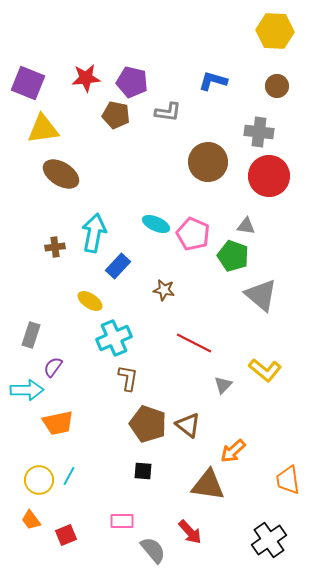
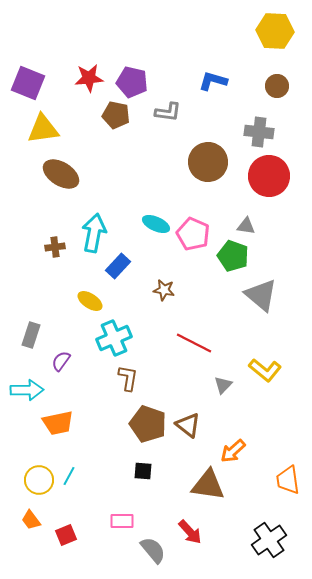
red star at (86, 78): moved 3 px right
purple semicircle at (53, 367): moved 8 px right, 6 px up
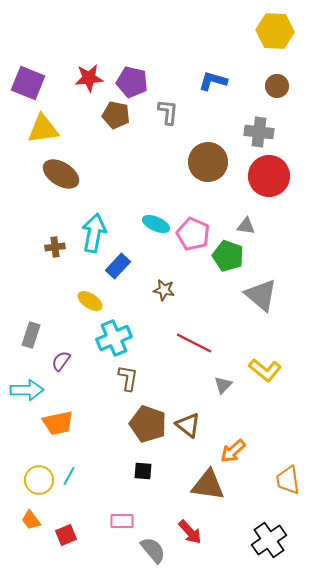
gray L-shape at (168, 112): rotated 92 degrees counterclockwise
green pentagon at (233, 256): moved 5 px left
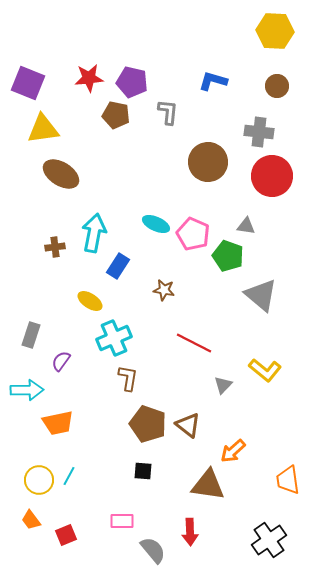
red circle at (269, 176): moved 3 px right
blue rectangle at (118, 266): rotated 10 degrees counterclockwise
red arrow at (190, 532): rotated 40 degrees clockwise
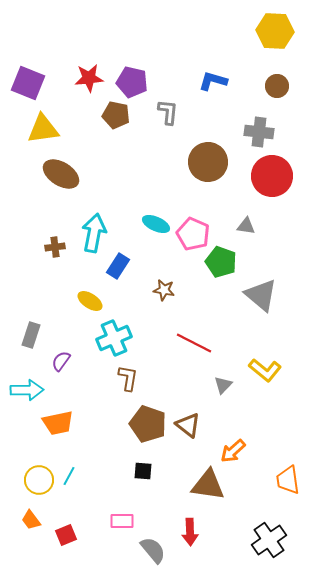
green pentagon at (228, 256): moved 7 px left, 6 px down
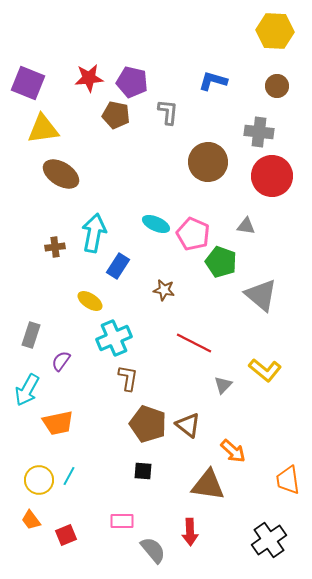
cyan arrow at (27, 390): rotated 120 degrees clockwise
orange arrow at (233, 451): rotated 96 degrees counterclockwise
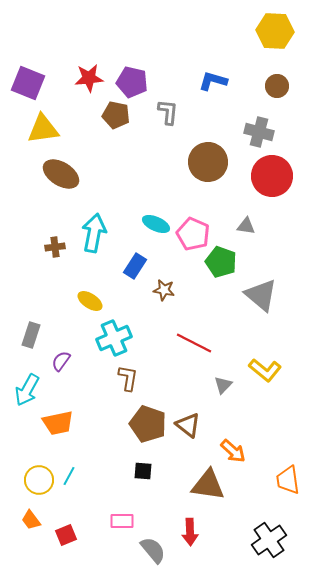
gray cross at (259, 132): rotated 8 degrees clockwise
blue rectangle at (118, 266): moved 17 px right
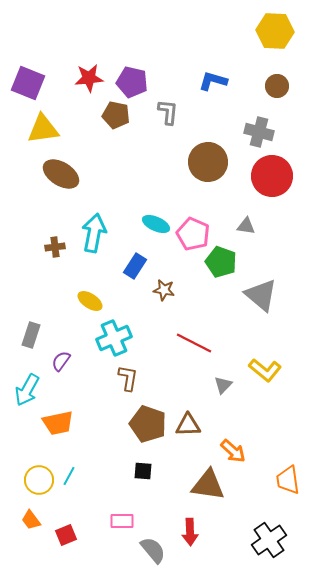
brown triangle at (188, 425): rotated 40 degrees counterclockwise
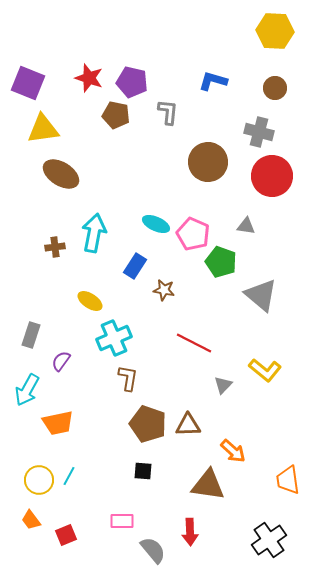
red star at (89, 78): rotated 24 degrees clockwise
brown circle at (277, 86): moved 2 px left, 2 px down
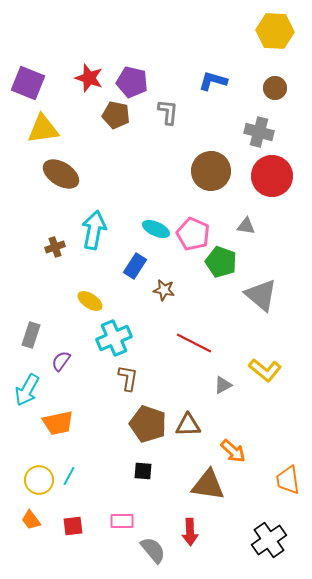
brown circle at (208, 162): moved 3 px right, 9 px down
cyan ellipse at (156, 224): moved 5 px down
cyan arrow at (94, 233): moved 3 px up
brown cross at (55, 247): rotated 12 degrees counterclockwise
gray triangle at (223, 385): rotated 18 degrees clockwise
red square at (66, 535): moved 7 px right, 9 px up; rotated 15 degrees clockwise
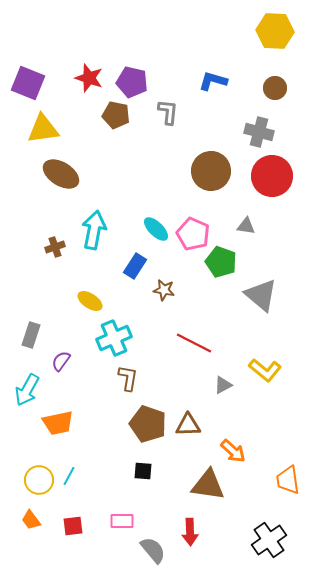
cyan ellipse at (156, 229): rotated 20 degrees clockwise
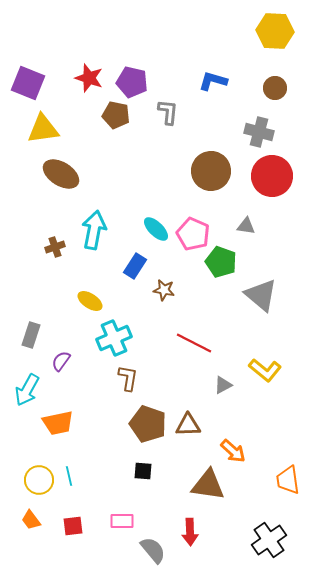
cyan line at (69, 476): rotated 42 degrees counterclockwise
